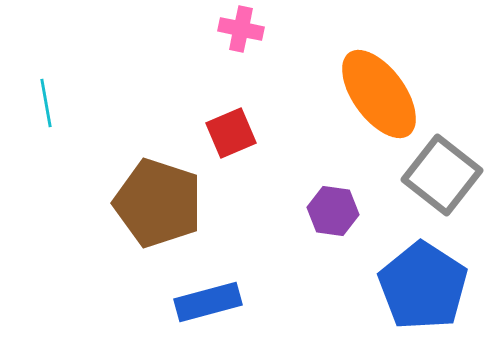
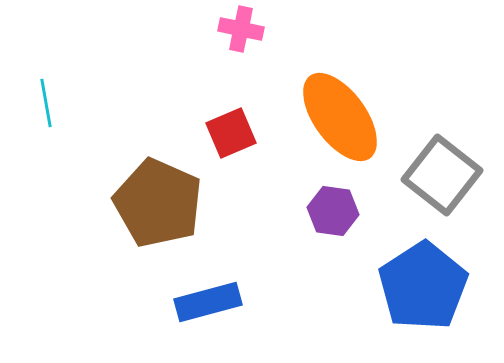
orange ellipse: moved 39 px left, 23 px down
brown pentagon: rotated 6 degrees clockwise
blue pentagon: rotated 6 degrees clockwise
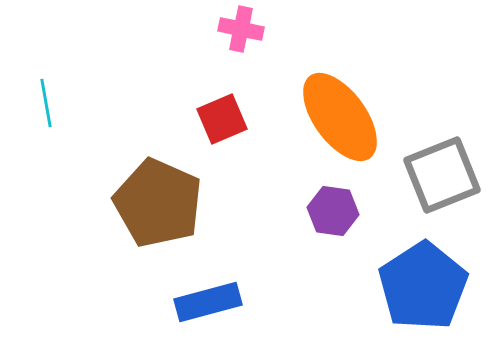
red square: moved 9 px left, 14 px up
gray square: rotated 30 degrees clockwise
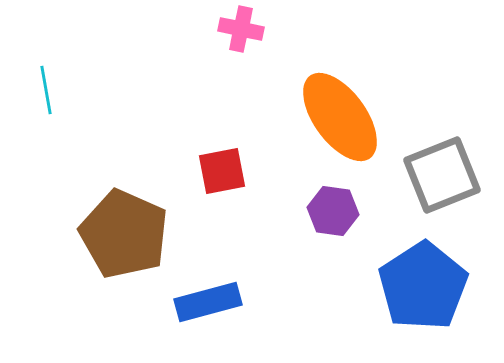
cyan line: moved 13 px up
red square: moved 52 px down; rotated 12 degrees clockwise
brown pentagon: moved 34 px left, 31 px down
